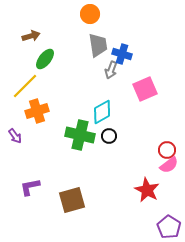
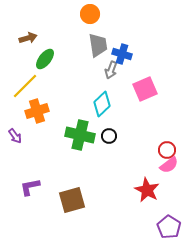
brown arrow: moved 3 px left, 2 px down
cyan diamond: moved 8 px up; rotated 15 degrees counterclockwise
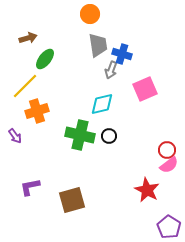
cyan diamond: rotated 30 degrees clockwise
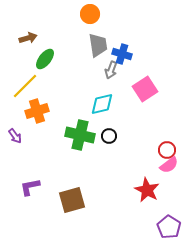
pink square: rotated 10 degrees counterclockwise
